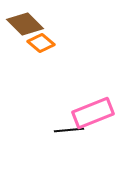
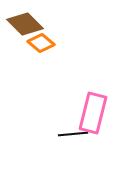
pink rectangle: rotated 54 degrees counterclockwise
black line: moved 4 px right, 4 px down
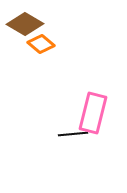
brown diamond: rotated 15 degrees counterclockwise
orange diamond: moved 1 px down
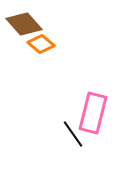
brown diamond: moved 1 px left; rotated 18 degrees clockwise
black line: rotated 60 degrees clockwise
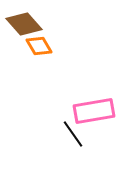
orange diamond: moved 2 px left, 2 px down; rotated 20 degrees clockwise
pink rectangle: moved 1 px right, 2 px up; rotated 66 degrees clockwise
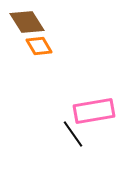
brown diamond: moved 3 px right, 2 px up; rotated 9 degrees clockwise
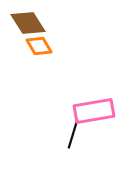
brown diamond: moved 1 px right, 1 px down
black line: rotated 52 degrees clockwise
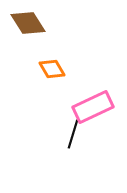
orange diamond: moved 13 px right, 23 px down
pink rectangle: moved 1 px left, 4 px up; rotated 15 degrees counterclockwise
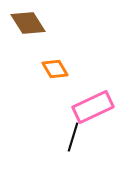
orange diamond: moved 3 px right
black line: moved 3 px down
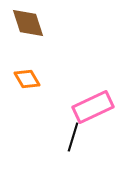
brown diamond: rotated 15 degrees clockwise
orange diamond: moved 28 px left, 10 px down
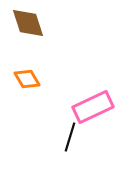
black line: moved 3 px left
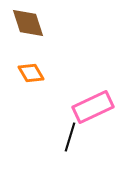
orange diamond: moved 4 px right, 6 px up
